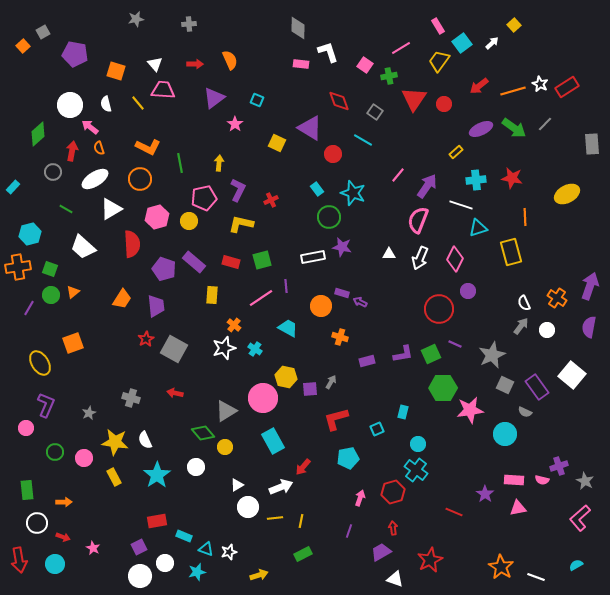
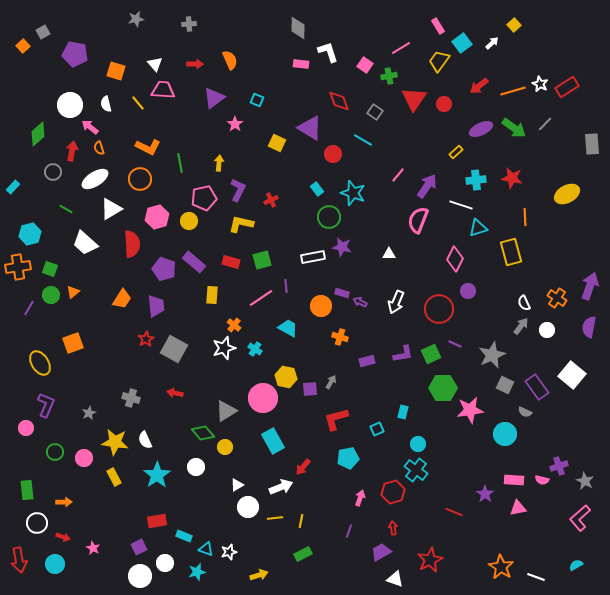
white trapezoid at (83, 247): moved 2 px right, 4 px up
white arrow at (420, 258): moved 24 px left, 44 px down
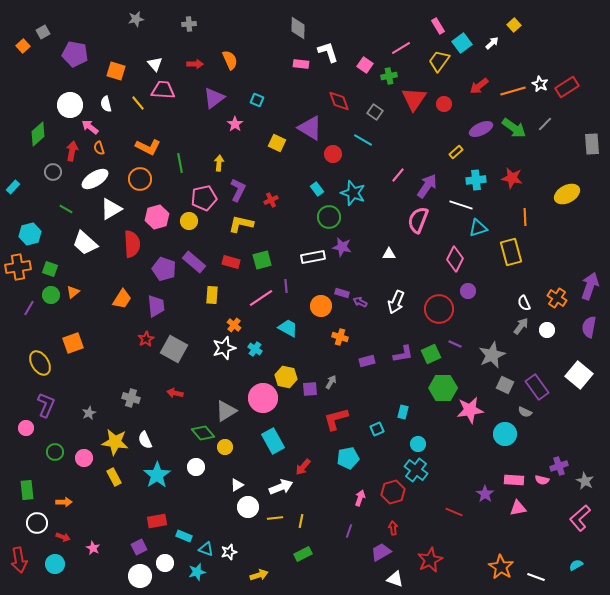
white square at (572, 375): moved 7 px right
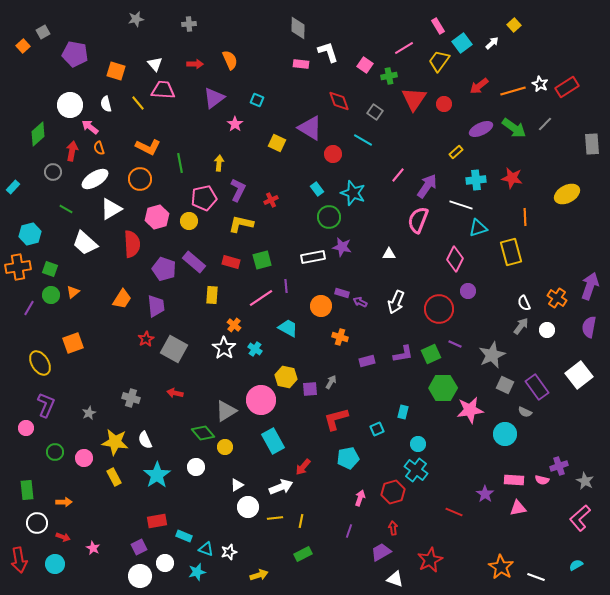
pink line at (401, 48): moved 3 px right
white star at (224, 348): rotated 20 degrees counterclockwise
white square at (579, 375): rotated 12 degrees clockwise
pink circle at (263, 398): moved 2 px left, 2 px down
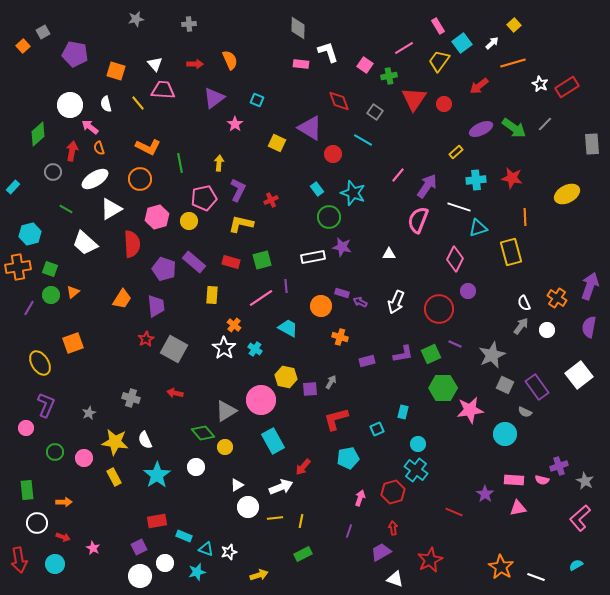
orange line at (513, 91): moved 28 px up
white line at (461, 205): moved 2 px left, 2 px down
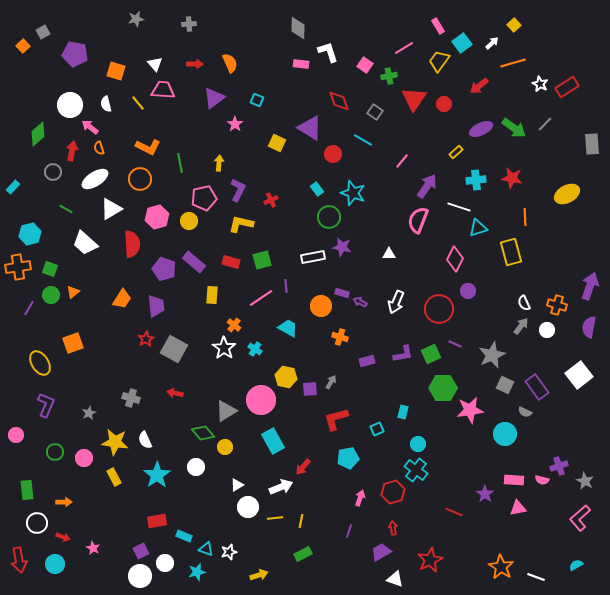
orange semicircle at (230, 60): moved 3 px down
pink line at (398, 175): moved 4 px right, 14 px up
orange cross at (557, 298): moved 7 px down; rotated 18 degrees counterclockwise
pink circle at (26, 428): moved 10 px left, 7 px down
purple square at (139, 547): moved 2 px right, 4 px down
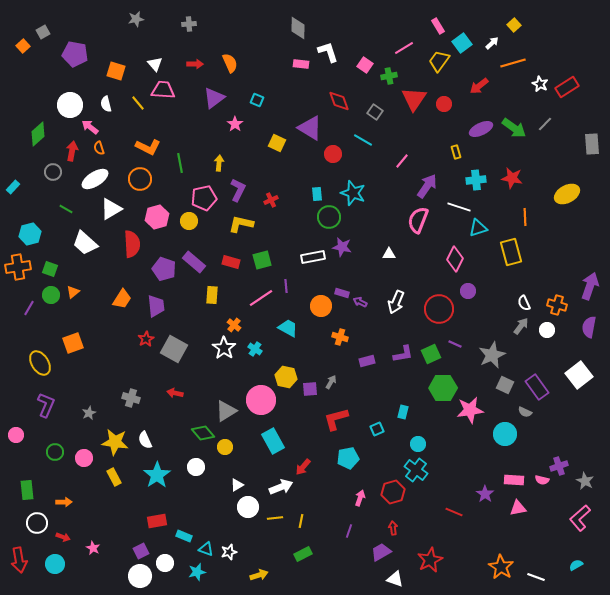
yellow rectangle at (456, 152): rotated 64 degrees counterclockwise
cyan rectangle at (317, 189): moved 5 px down; rotated 32 degrees clockwise
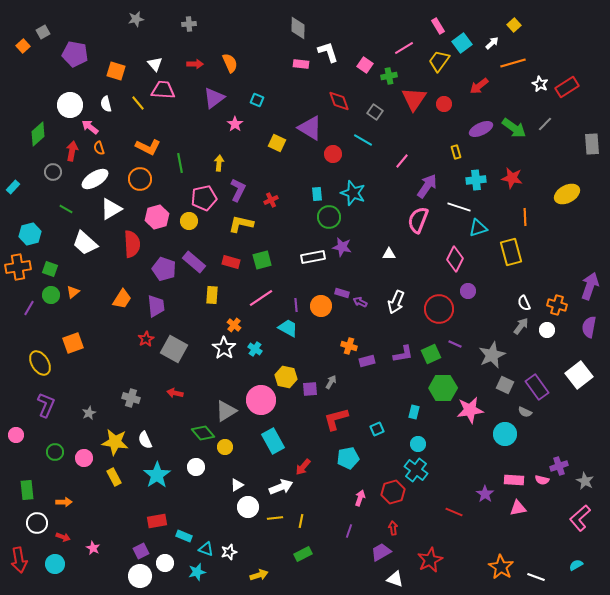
purple line at (286, 286): moved 10 px right, 19 px down
orange cross at (340, 337): moved 9 px right, 9 px down
cyan rectangle at (403, 412): moved 11 px right
